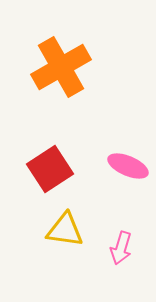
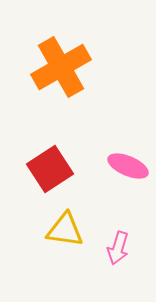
pink arrow: moved 3 px left
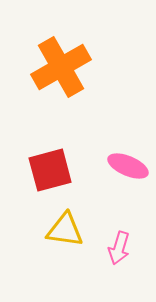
red square: moved 1 px down; rotated 18 degrees clockwise
pink arrow: moved 1 px right
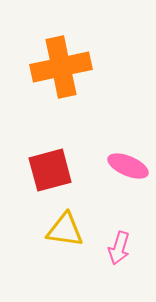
orange cross: rotated 18 degrees clockwise
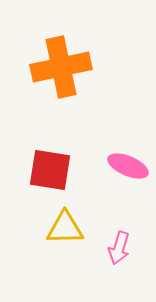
red square: rotated 24 degrees clockwise
yellow triangle: moved 2 px up; rotated 9 degrees counterclockwise
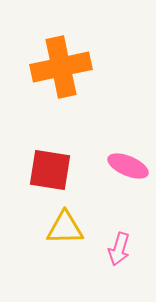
pink arrow: moved 1 px down
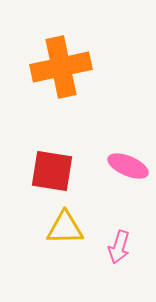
red square: moved 2 px right, 1 px down
pink arrow: moved 2 px up
